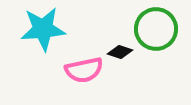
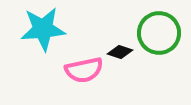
green circle: moved 3 px right, 4 px down
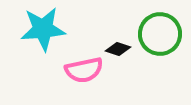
green circle: moved 1 px right, 1 px down
black diamond: moved 2 px left, 3 px up
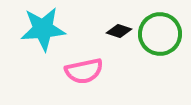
black diamond: moved 1 px right, 18 px up
pink semicircle: moved 1 px down
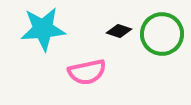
green circle: moved 2 px right
pink semicircle: moved 3 px right, 1 px down
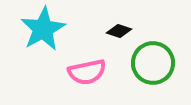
cyan star: rotated 24 degrees counterclockwise
green circle: moved 9 px left, 29 px down
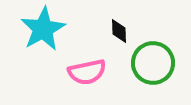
black diamond: rotated 70 degrees clockwise
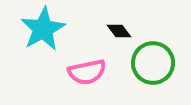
black diamond: rotated 35 degrees counterclockwise
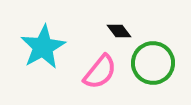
cyan star: moved 18 px down
pink semicircle: moved 13 px right; rotated 39 degrees counterclockwise
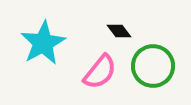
cyan star: moved 4 px up
green circle: moved 3 px down
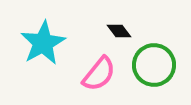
green circle: moved 1 px right, 1 px up
pink semicircle: moved 1 px left, 2 px down
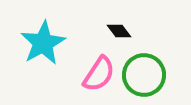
green circle: moved 10 px left, 10 px down
pink semicircle: rotated 6 degrees counterclockwise
